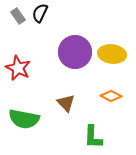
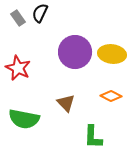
gray rectangle: moved 2 px down
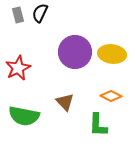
gray rectangle: moved 3 px up; rotated 21 degrees clockwise
red star: rotated 20 degrees clockwise
brown triangle: moved 1 px left, 1 px up
green semicircle: moved 3 px up
green L-shape: moved 5 px right, 12 px up
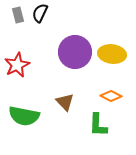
red star: moved 1 px left, 3 px up
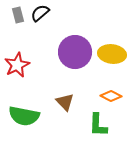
black semicircle: rotated 24 degrees clockwise
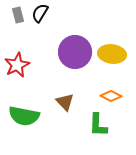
black semicircle: rotated 18 degrees counterclockwise
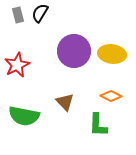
purple circle: moved 1 px left, 1 px up
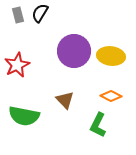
yellow ellipse: moved 1 px left, 2 px down
brown triangle: moved 2 px up
green L-shape: rotated 25 degrees clockwise
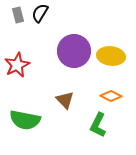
green semicircle: moved 1 px right, 4 px down
